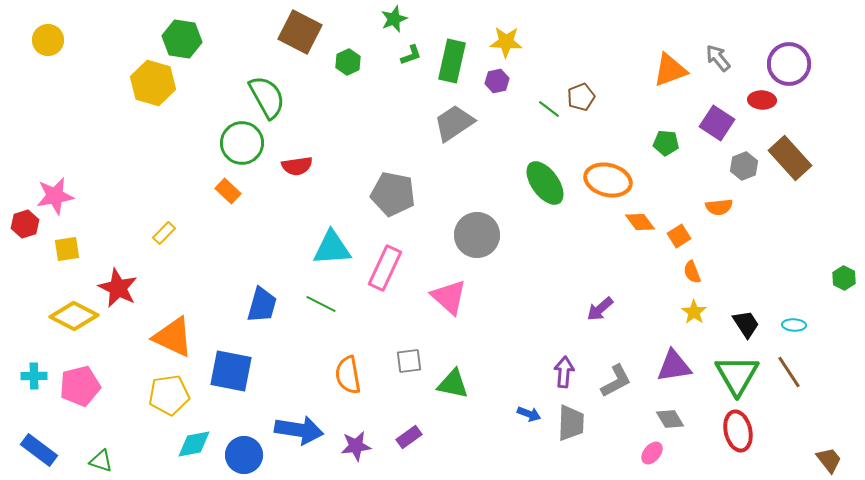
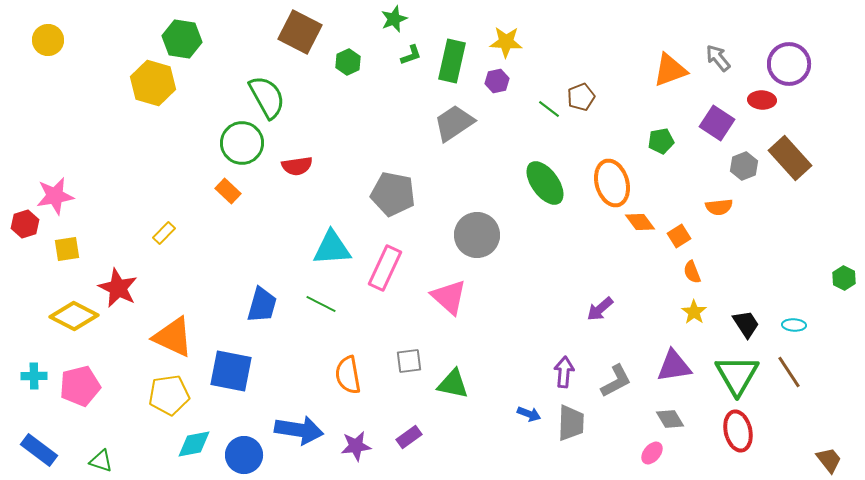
green pentagon at (666, 143): moved 5 px left, 2 px up; rotated 15 degrees counterclockwise
orange ellipse at (608, 180): moved 4 px right, 3 px down; rotated 60 degrees clockwise
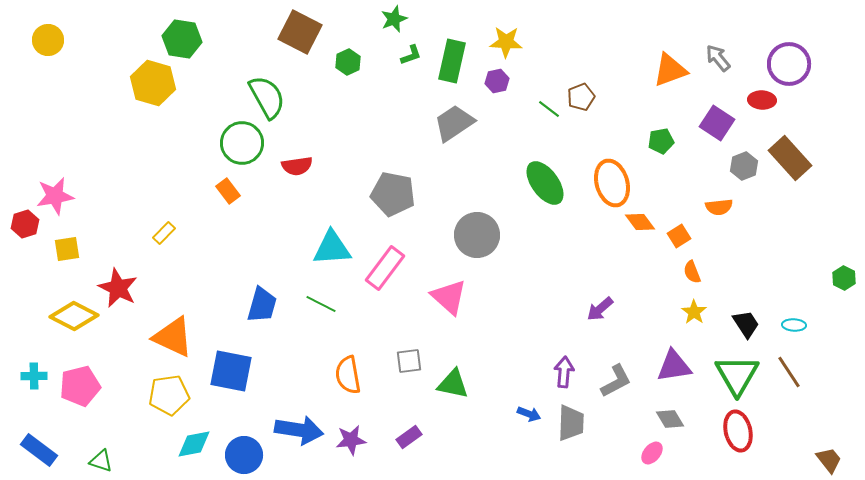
orange rectangle at (228, 191): rotated 10 degrees clockwise
pink rectangle at (385, 268): rotated 12 degrees clockwise
purple star at (356, 446): moved 5 px left, 6 px up
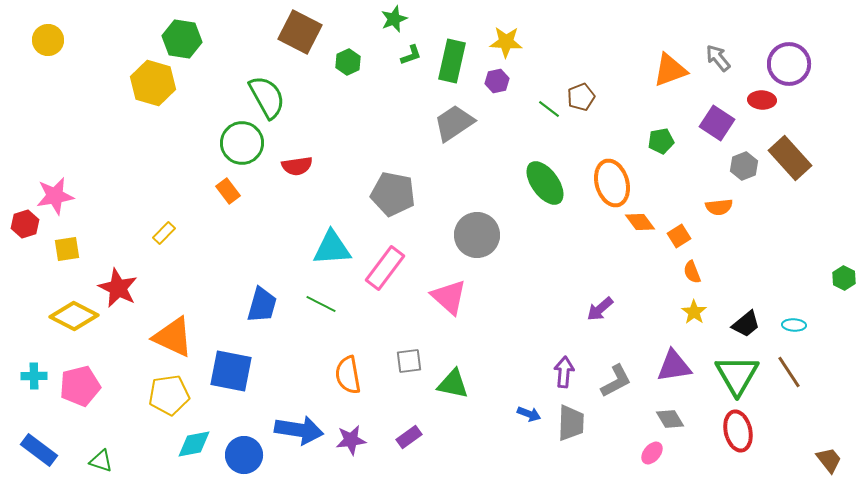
black trapezoid at (746, 324): rotated 84 degrees clockwise
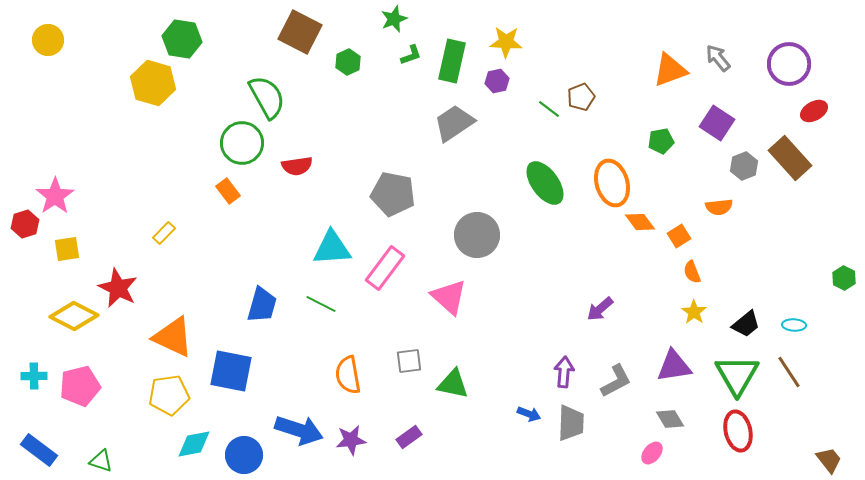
red ellipse at (762, 100): moved 52 px right, 11 px down; rotated 32 degrees counterclockwise
pink star at (55, 196): rotated 24 degrees counterclockwise
blue arrow at (299, 430): rotated 9 degrees clockwise
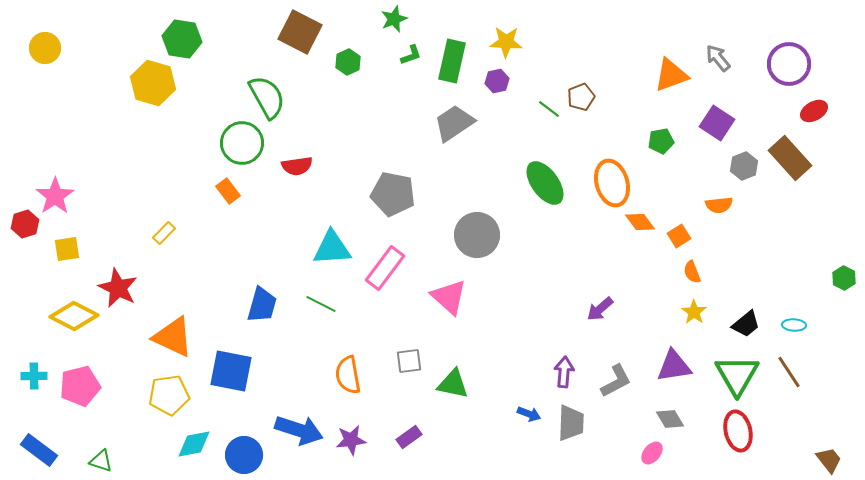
yellow circle at (48, 40): moved 3 px left, 8 px down
orange triangle at (670, 70): moved 1 px right, 5 px down
orange semicircle at (719, 207): moved 2 px up
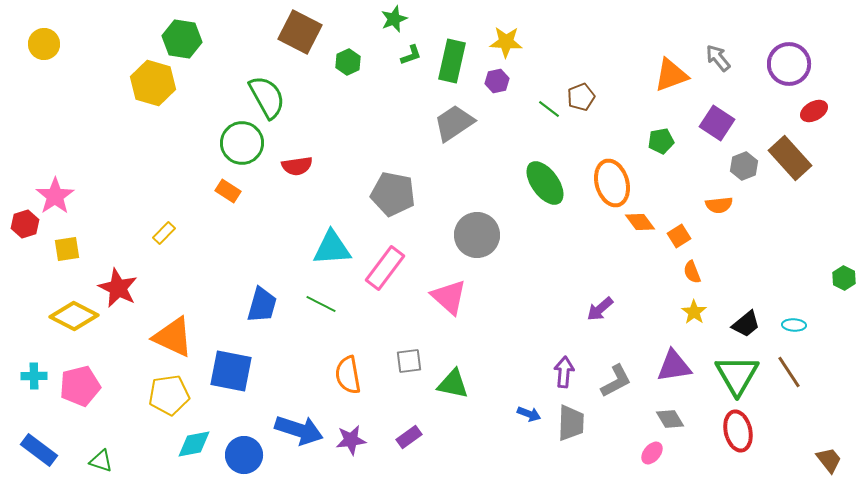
yellow circle at (45, 48): moved 1 px left, 4 px up
orange rectangle at (228, 191): rotated 20 degrees counterclockwise
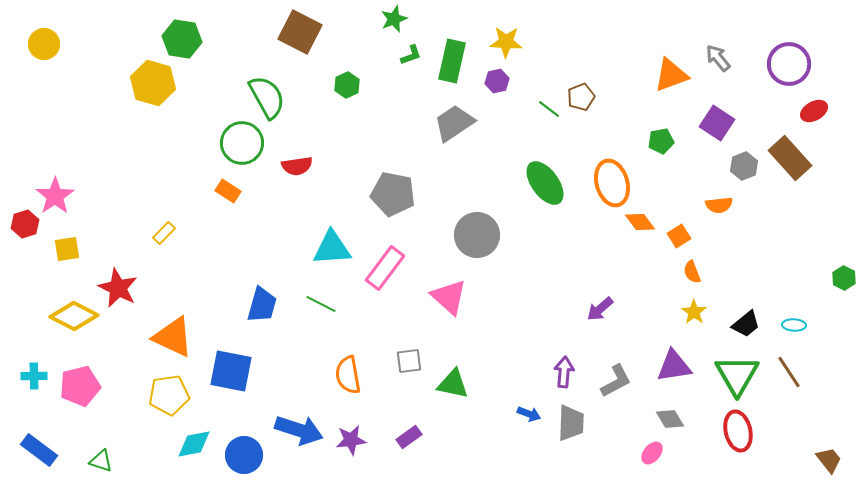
green hexagon at (348, 62): moved 1 px left, 23 px down
